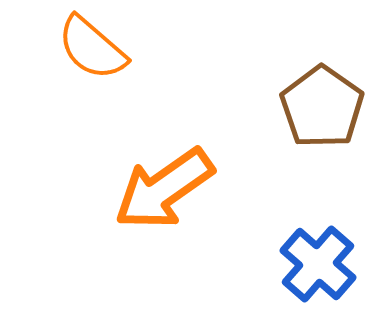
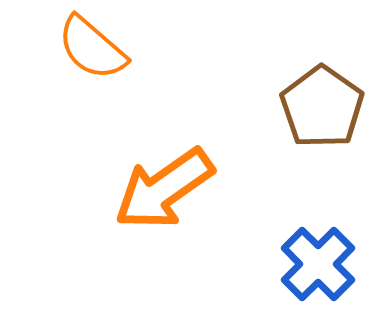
blue cross: rotated 4 degrees clockwise
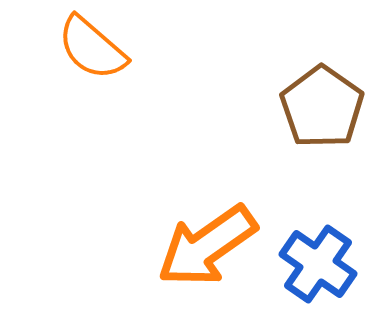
orange arrow: moved 43 px right, 57 px down
blue cross: rotated 10 degrees counterclockwise
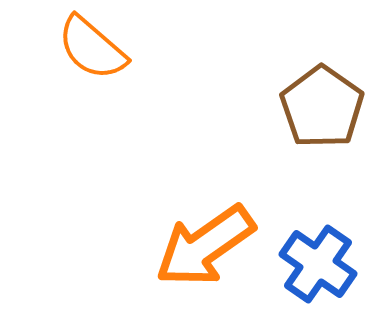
orange arrow: moved 2 px left
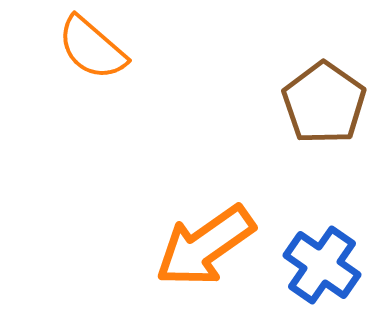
brown pentagon: moved 2 px right, 4 px up
blue cross: moved 4 px right, 1 px down
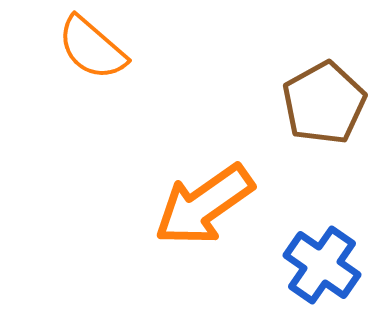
brown pentagon: rotated 8 degrees clockwise
orange arrow: moved 1 px left, 41 px up
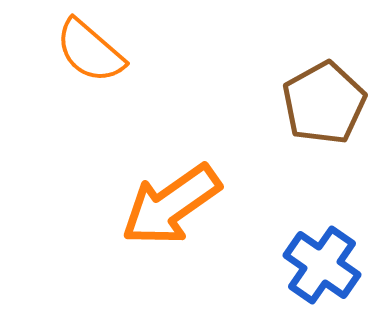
orange semicircle: moved 2 px left, 3 px down
orange arrow: moved 33 px left
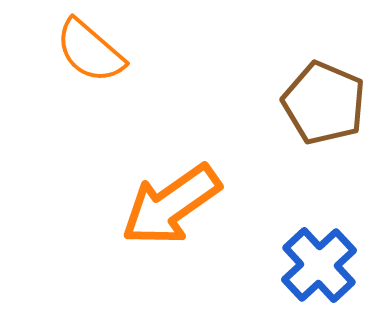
brown pentagon: rotated 20 degrees counterclockwise
blue cross: moved 3 px left; rotated 12 degrees clockwise
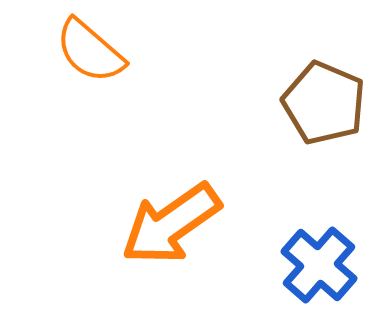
orange arrow: moved 19 px down
blue cross: rotated 6 degrees counterclockwise
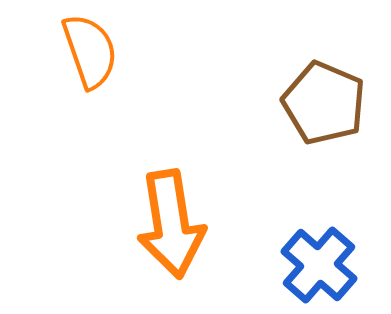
orange semicircle: rotated 150 degrees counterclockwise
orange arrow: rotated 64 degrees counterclockwise
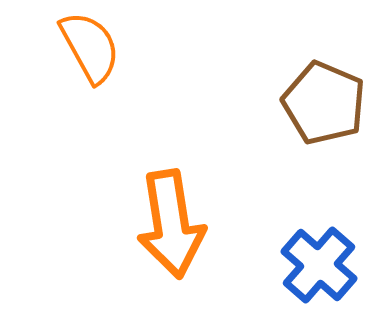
orange semicircle: moved 4 px up; rotated 10 degrees counterclockwise
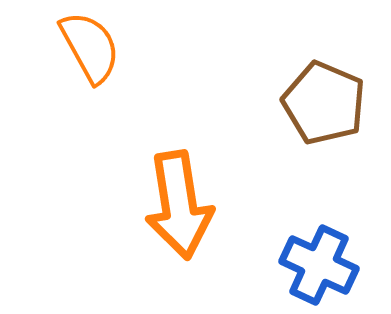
orange arrow: moved 8 px right, 19 px up
blue cross: rotated 16 degrees counterclockwise
